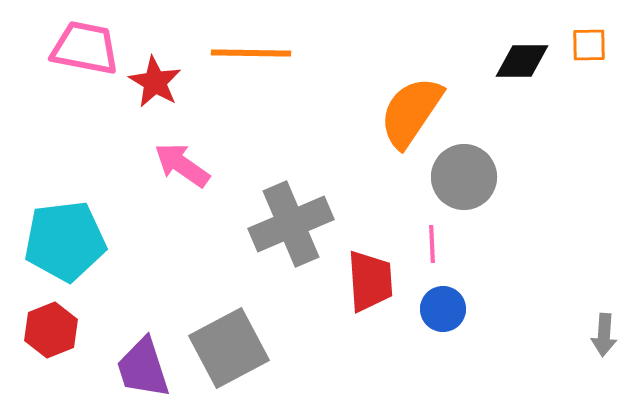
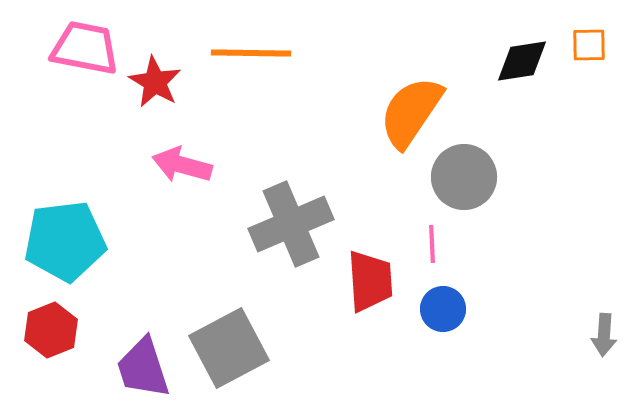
black diamond: rotated 8 degrees counterclockwise
pink arrow: rotated 20 degrees counterclockwise
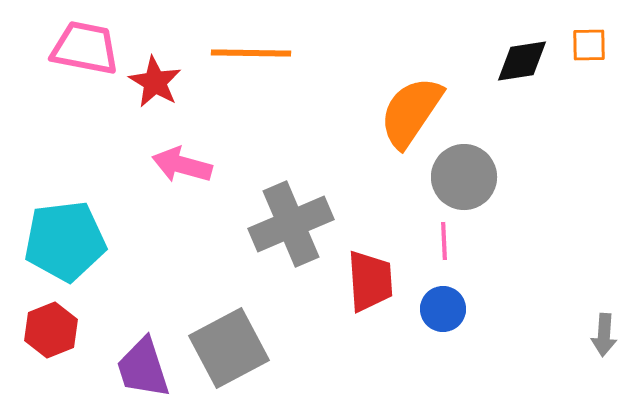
pink line: moved 12 px right, 3 px up
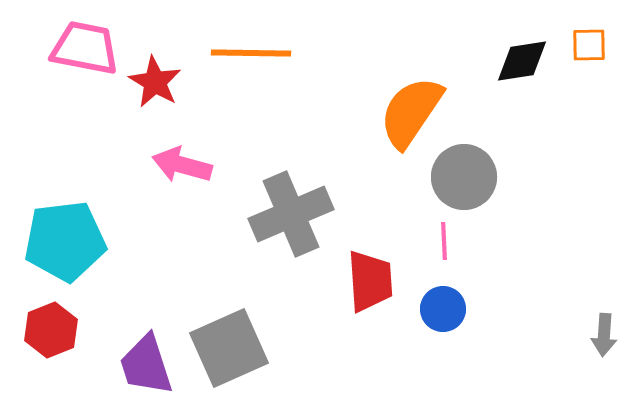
gray cross: moved 10 px up
gray square: rotated 4 degrees clockwise
purple trapezoid: moved 3 px right, 3 px up
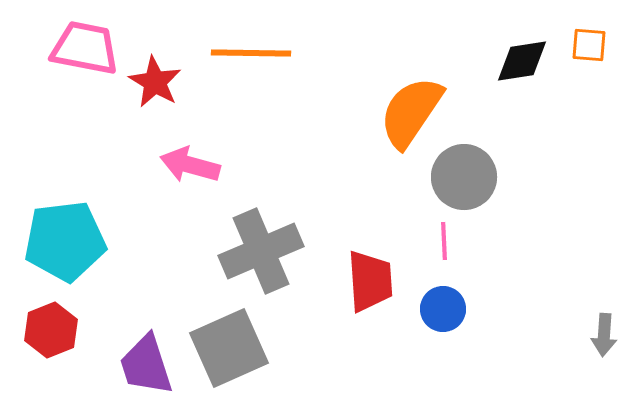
orange square: rotated 6 degrees clockwise
pink arrow: moved 8 px right
gray cross: moved 30 px left, 37 px down
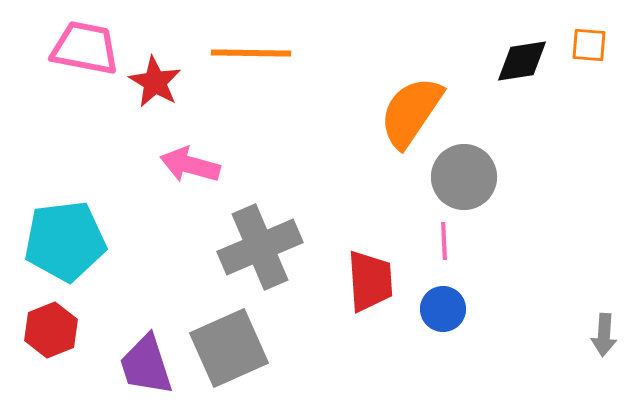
gray cross: moved 1 px left, 4 px up
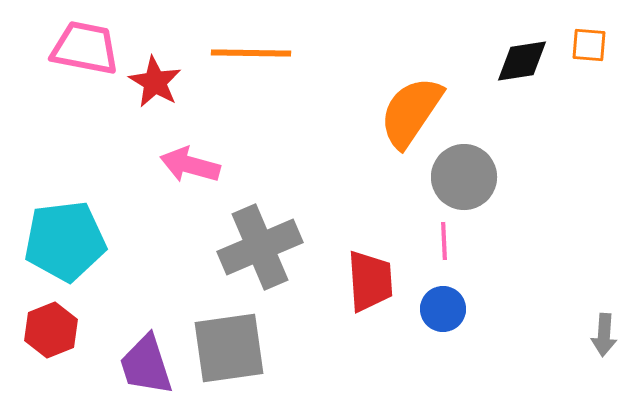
gray square: rotated 16 degrees clockwise
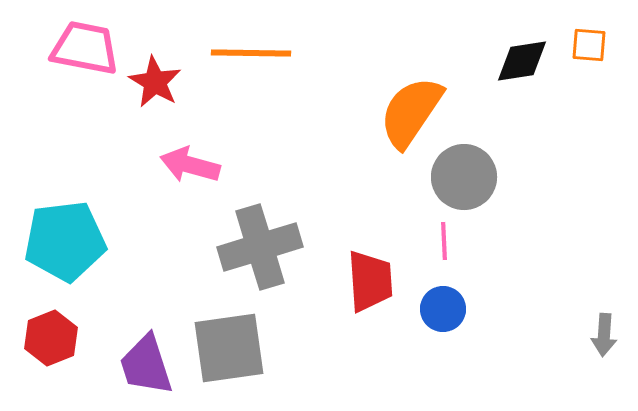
gray cross: rotated 6 degrees clockwise
red hexagon: moved 8 px down
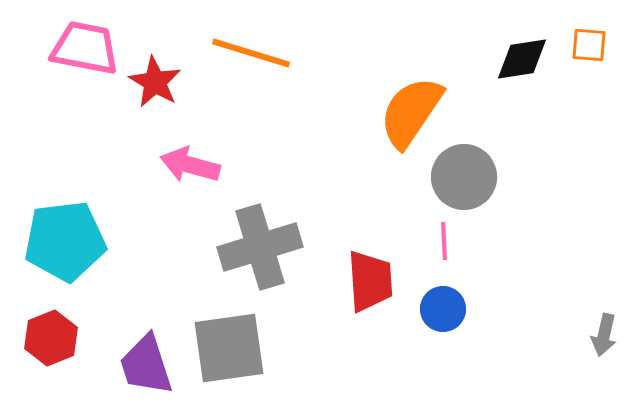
orange line: rotated 16 degrees clockwise
black diamond: moved 2 px up
gray arrow: rotated 9 degrees clockwise
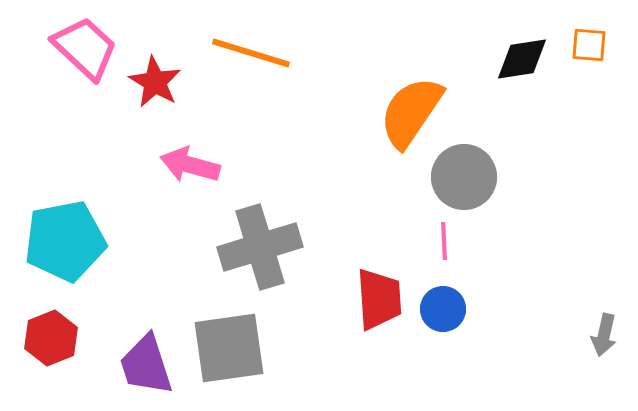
pink trapezoid: rotated 32 degrees clockwise
cyan pentagon: rotated 4 degrees counterclockwise
red trapezoid: moved 9 px right, 18 px down
